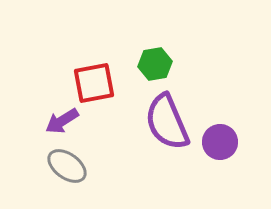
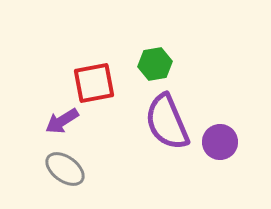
gray ellipse: moved 2 px left, 3 px down
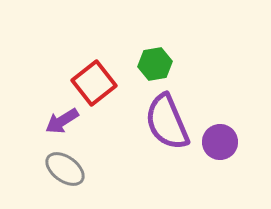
red square: rotated 27 degrees counterclockwise
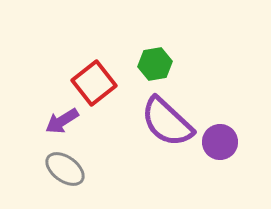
purple semicircle: rotated 24 degrees counterclockwise
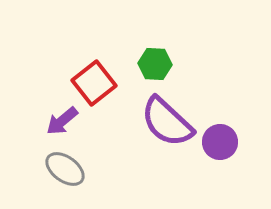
green hexagon: rotated 12 degrees clockwise
purple arrow: rotated 8 degrees counterclockwise
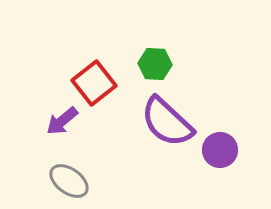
purple circle: moved 8 px down
gray ellipse: moved 4 px right, 12 px down
